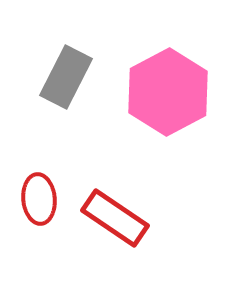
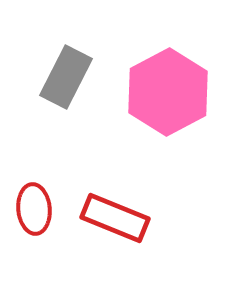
red ellipse: moved 5 px left, 10 px down
red rectangle: rotated 12 degrees counterclockwise
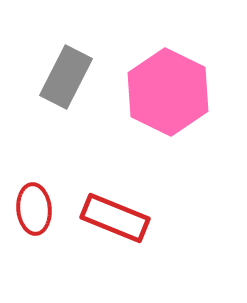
pink hexagon: rotated 6 degrees counterclockwise
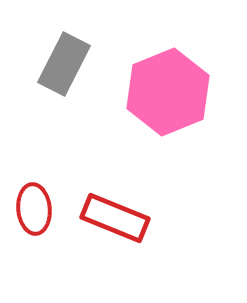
gray rectangle: moved 2 px left, 13 px up
pink hexagon: rotated 12 degrees clockwise
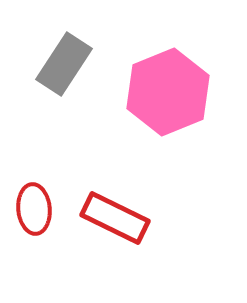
gray rectangle: rotated 6 degrees clockwise
red rectangle: rotated 4 degrees clockwise
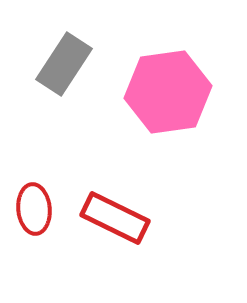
pink hexagon: rotated 14 degrees clockwise
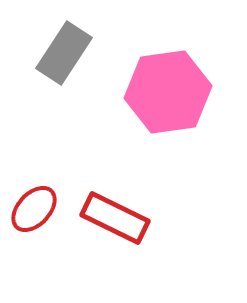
gray rectangle: moved 11 px up
red ellipse: rotated 48 degrees clockwise
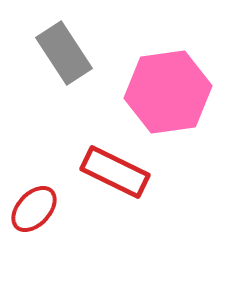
gray rectangle: rotated 66 degrees counterclockwise
red rectangle: moved 46 px up
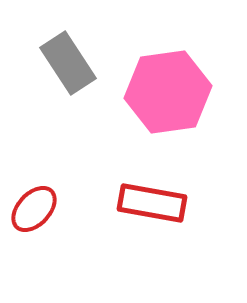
gray rectangle: moved 4 px right, 10 px down
red rectangle: moved 37 px right, 31 px down; rotated 16 degrees counterclockwise
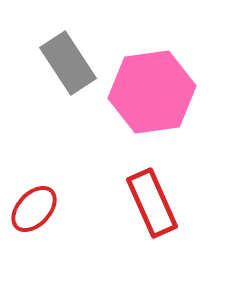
pink hexagon: moved 16 px left
red rectangle: rotated 56 degrees clockwise
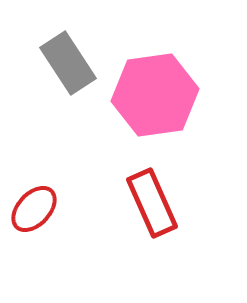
pink hexagon: moved 3 px right, 3 px down
